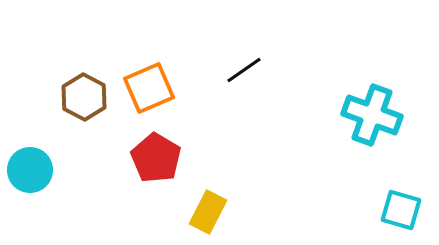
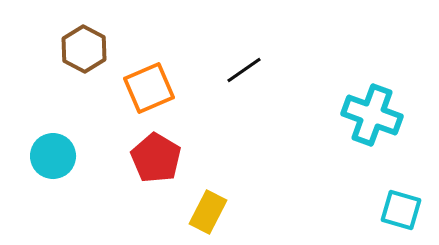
brown hexagon: moved 48 px up
cyan circle: moved 23 px right, 14 px up
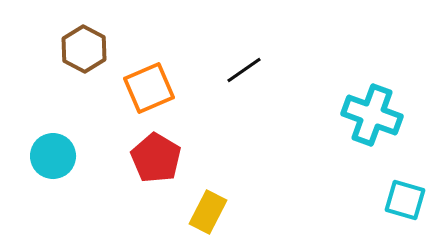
cyan square: moved 4 px right, 10 px up
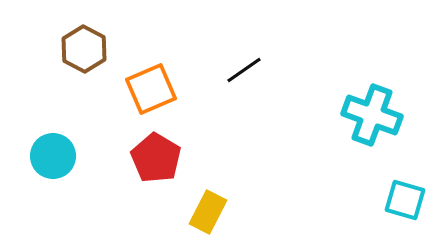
orange square: moved 2 px right, 1 px down
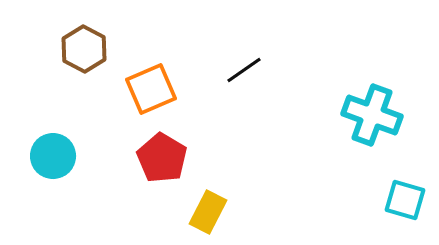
red pentagon: moved 6 px right
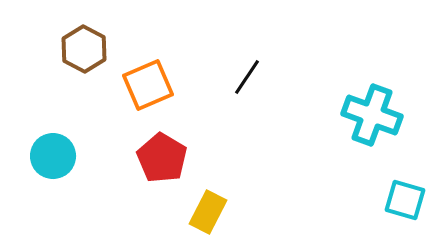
black line: moved 3 px right, 7 px down; rotated 21 degrees counterclockwise
orange square: moved 3 px left, 4 px up
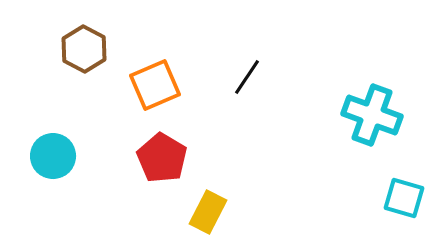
orange square: moved 7 px right
cyan square: moved 1 px left, 2 px up
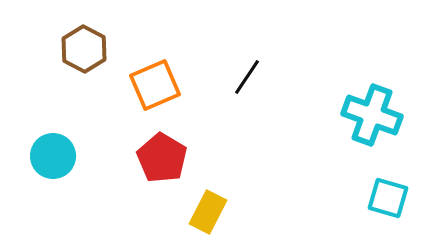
cyan square: moved 16 px left
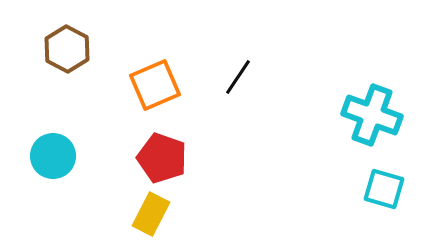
brown hexagon: moved 17 px left
black line: moved 9 px left
red pentagon: rotated 12 degrees counterclockwise
cyan square: moved 4 px left, 9 px up
yellow rectangle: moved 57 px left, 2 px down
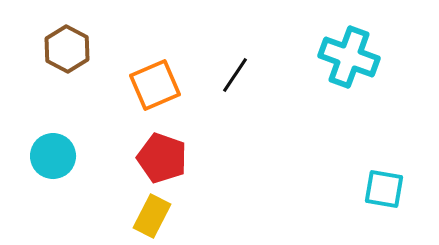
black line: moved 3 px left, 2 px up
cyan cross: moved 23 px left, 58 px up
cyan square: rotated 6 degrees counterclockwise
yellow rectangle: moved 1 px right, 2 px down
